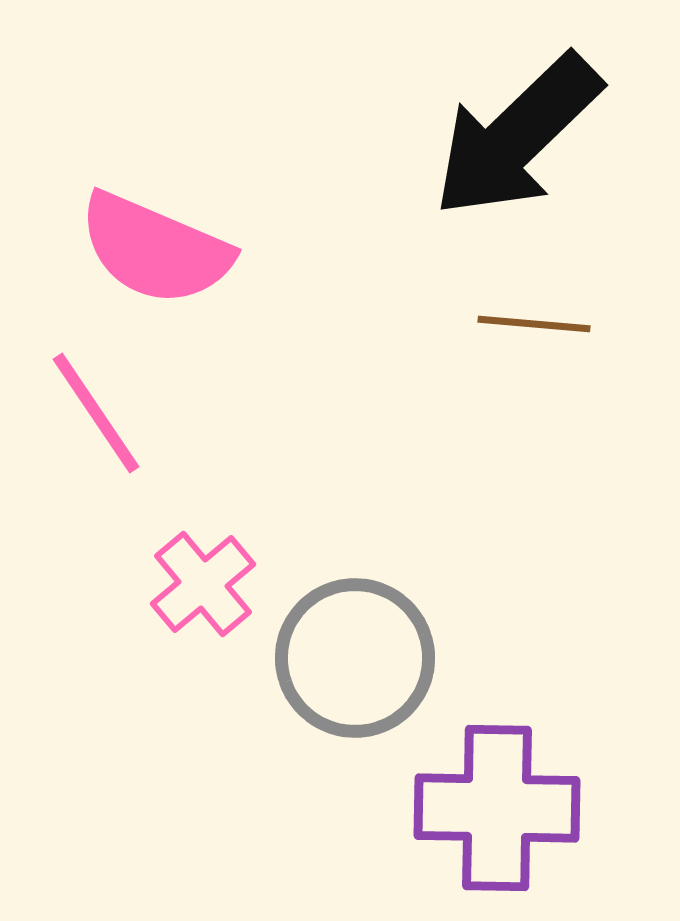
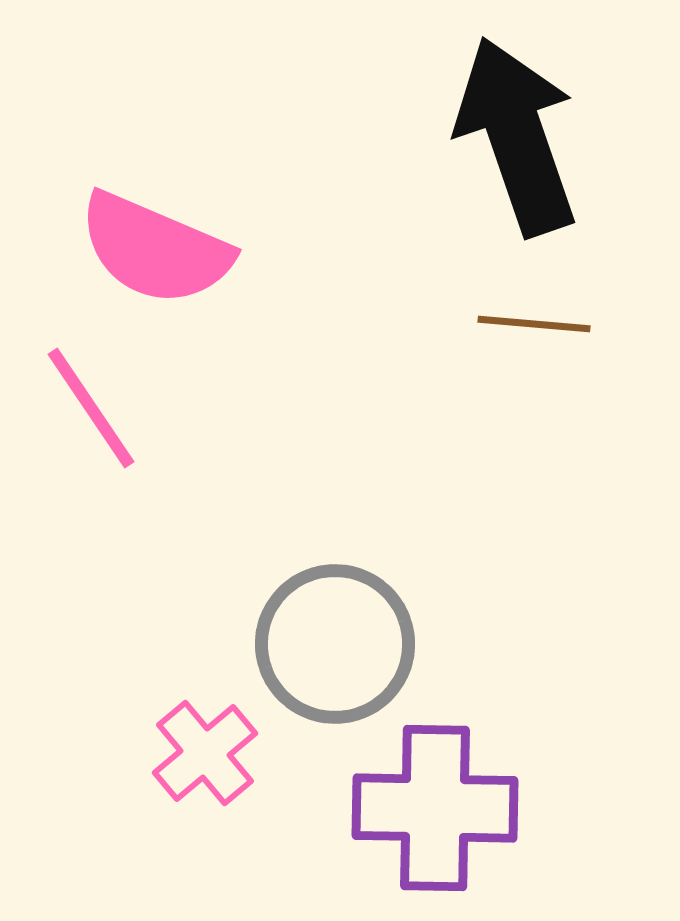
black arrow: rotated 115 degrees clockwise
pink line: moved 5 px left, 5 px up
pink cross: moved 2 px right, 169 px down
gray circle: moved 20 px left, 14 px up
purple cross: moved 62 px left
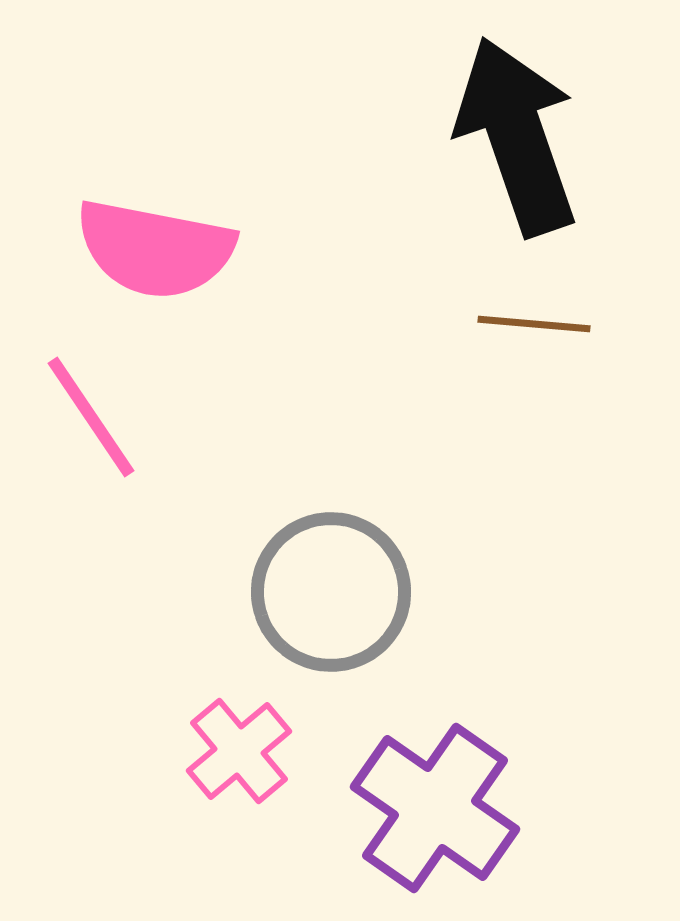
pink semicircle: rotated 12 degrees counterclockwise
pink line: moved 9 px down
gray circle: moved 4 px left, 52 px up
pink cross: moved 34 px right, 2 px up
purple cross: rotated 34 degrees clockwise
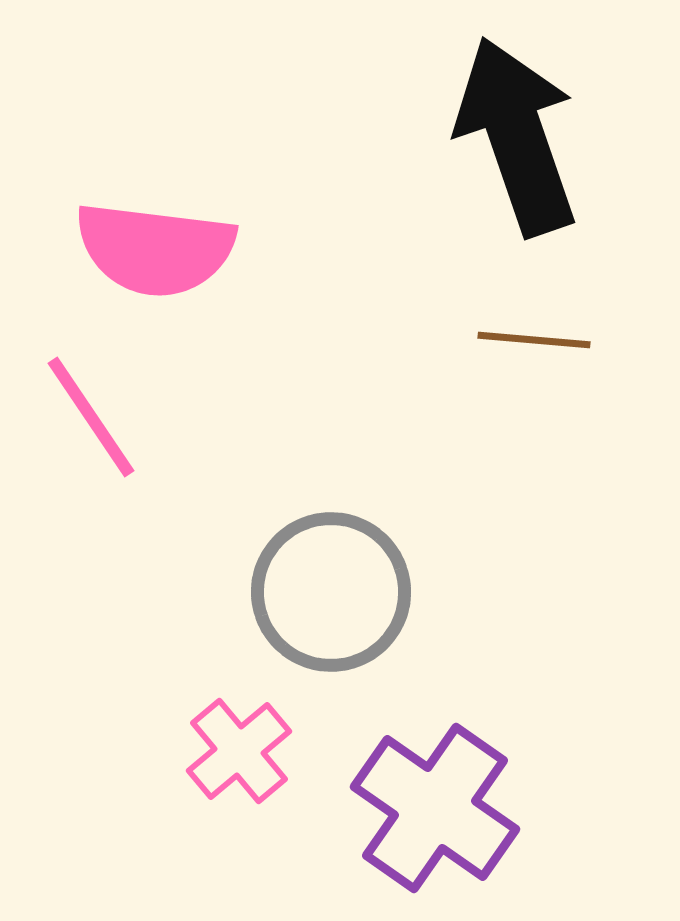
pink semicircle: rotated 4 degrees counterclockwise
brown line: moved 16 px down
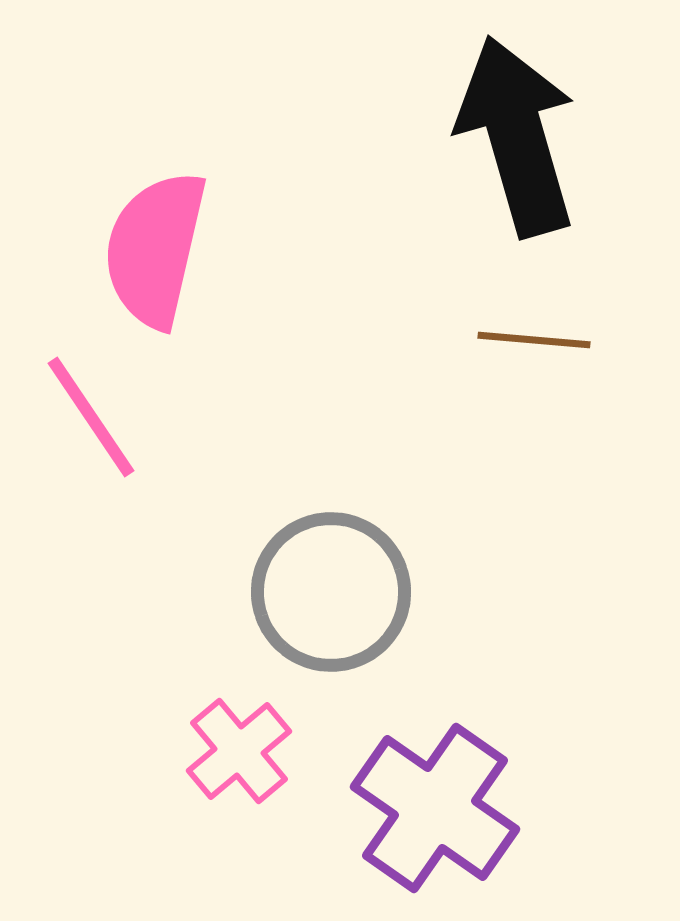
black arrow: rotated 3 degrees clockwise
pink semicircle: rotated 96 degrees clockwise
